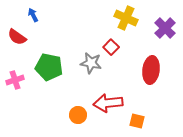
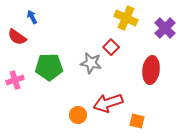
blue arrow: moved 1 px left, 2 px down
green pentagon: rotated 12 degrees counterclockwise
red arrow: rotated 12 degrees counterclockwise
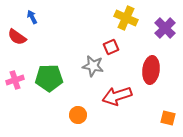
red square: rotated 21 degrees clockwise
gray star: moved 2 px right, 3 px down
green pentagon: moved 11 px down
red arrow: moved 9 px right, 7 px up
orange square: moved 31 px right, 3 px up
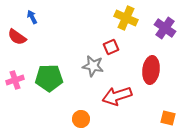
purple cross: rotated 10 degrees counterclockwise
orange circle: moved 3 px right, 4 px down
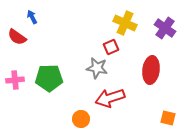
yellow cross: moved 1 px left, 5 px down
gray star: moved 4 px right, 2 px down
pink cross: rotated 12 degrees clockwise
red arrow: moved 7 px left, 2 px down
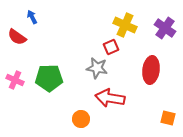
yellow cross: moved 2 px down
pink cross: rotated 30 degrees clockwise
red arrow: rotated 28 degrees clockwise
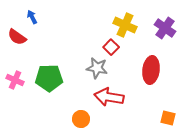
red square: rotated 21 degrees counterclockwise
red arrow: moved 1 px left, 1 px up
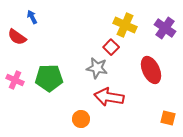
red ellipse: rotated 32 degrees counterclockwise
